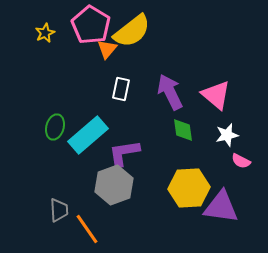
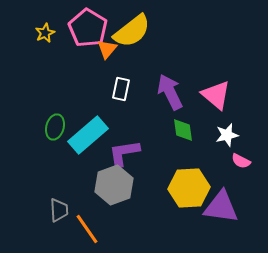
pink pentagon: moved 3 px left, 3 px down
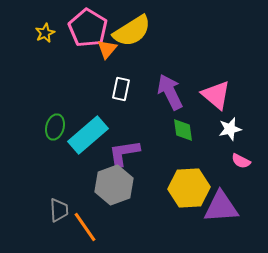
yellow semicircle: rotated 6 degrees clockwise
white star: moved 3 px right, 6 px up
purple triangle: rotated 12 degrees counterclockwise
orange line: moved 2 px left, 2 px up
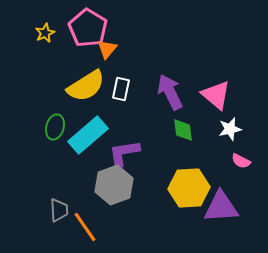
yellow semicircle: moved 46 px left, 55 px down
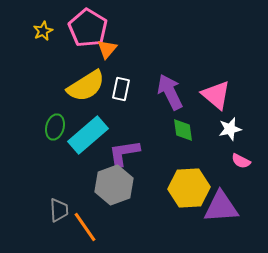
yellow star: moved 2 px left, 2 px up
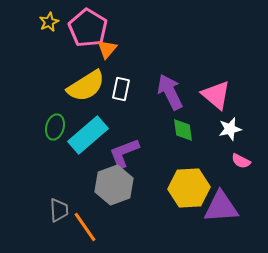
yellow star: moved 6 px right, 9 px up
purple L-shape: rotated 12 degrees counterclockwise
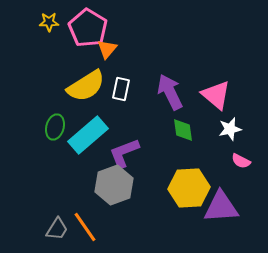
yellow star: rotated 24 degrees clockwise
gray trapezoid: moved 2 px left, 19 px down; rotated 35 degrees clockwise
